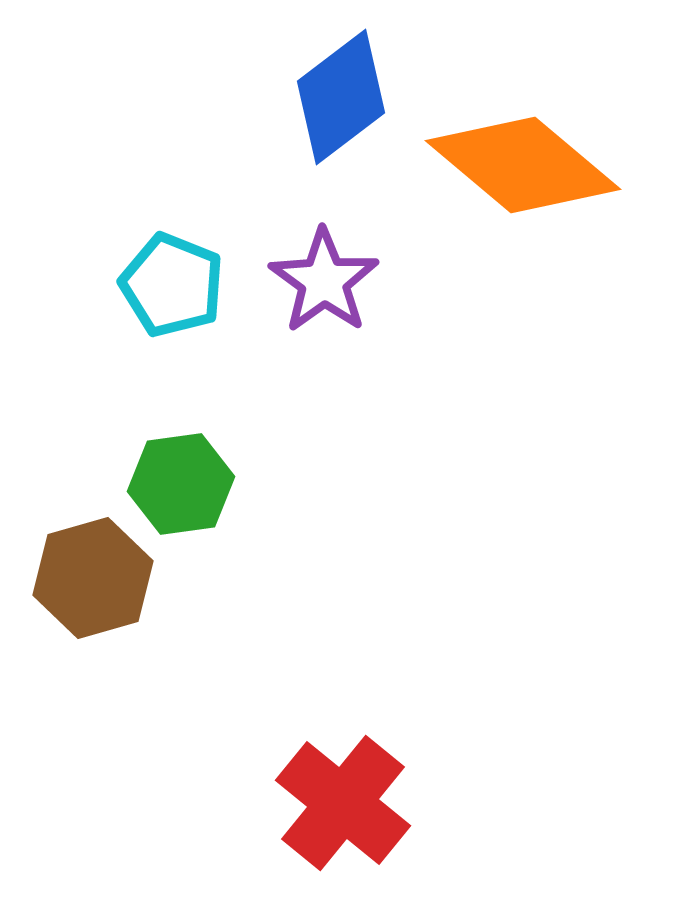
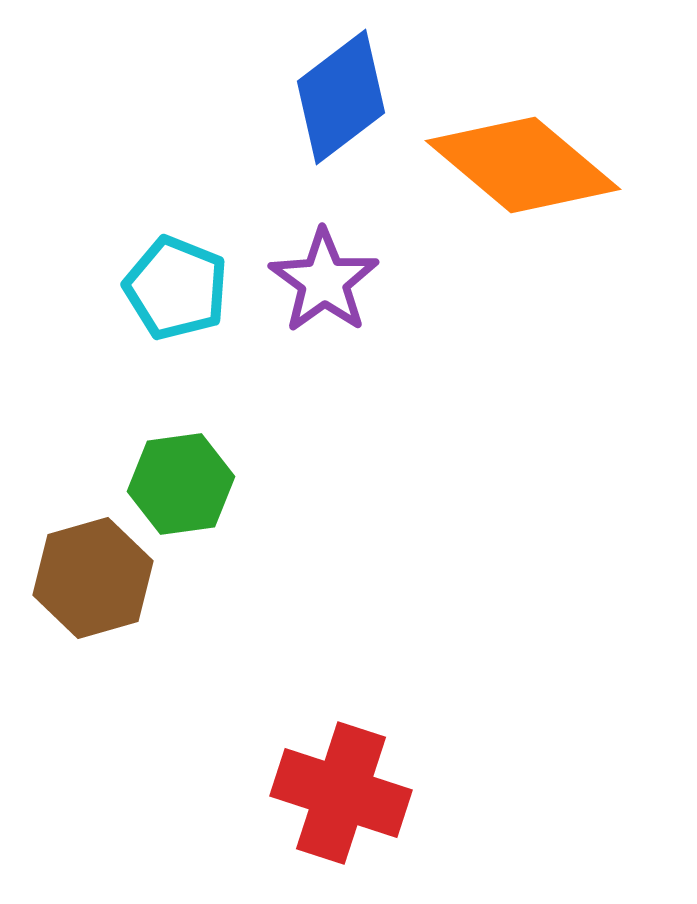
cyan pentagon: moved 4 px right, 3 px down
red cross: moved 2 px left, 10 px up; rotated 21 degrees counterclockwise
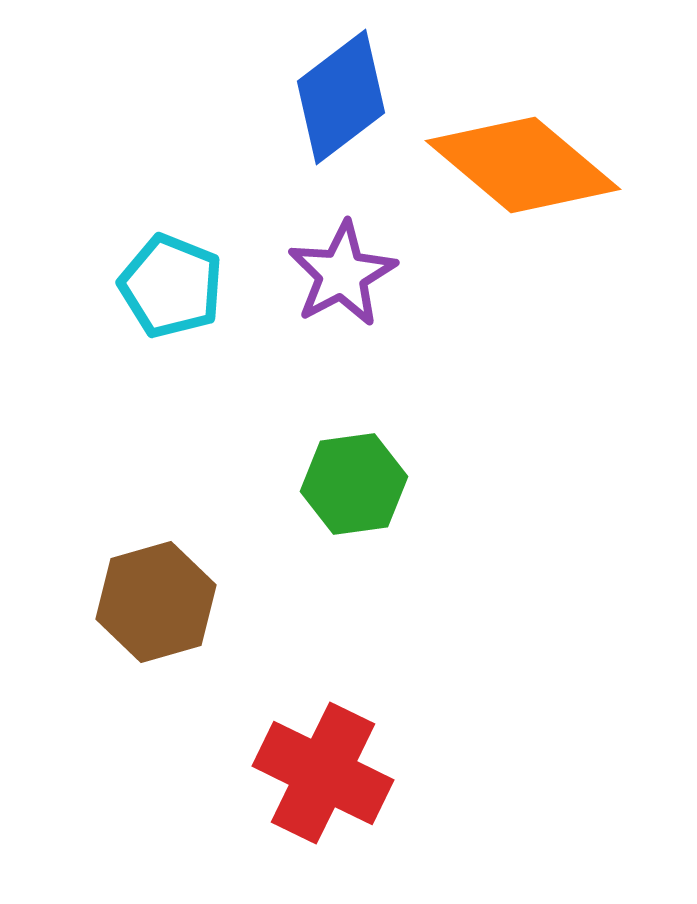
purple star: moved 18 px right, 7 px up; rotated 8 degrees clockwise
cyan pentagon: moved 5 px left, 2 px up
green hexagon: moved 173 px right
brown hexagon: moved 63 px right, 24 px down
red cross: moved 18 px left, 20 px up; rotated 8 degrees clockwise
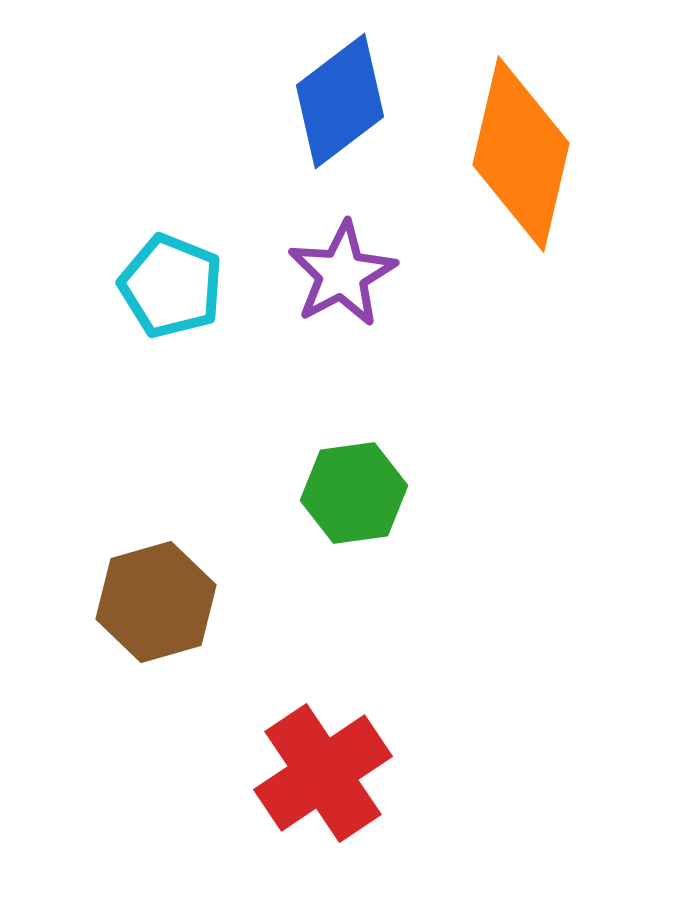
blue diamond: moved 1 px left, 4 px down
orange diamond: moved 2 px left, 11 px up; rotated 63 degrees clockwise
green hexagon: moved 9 px down
red cross: rotated 30 degrees clockwise
